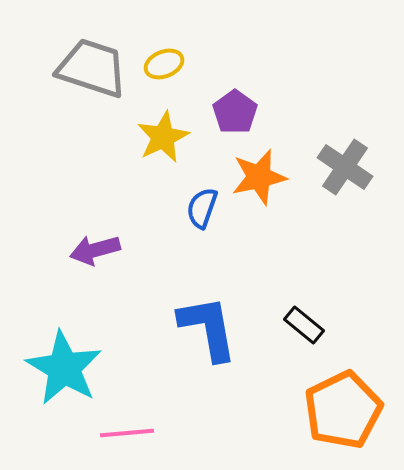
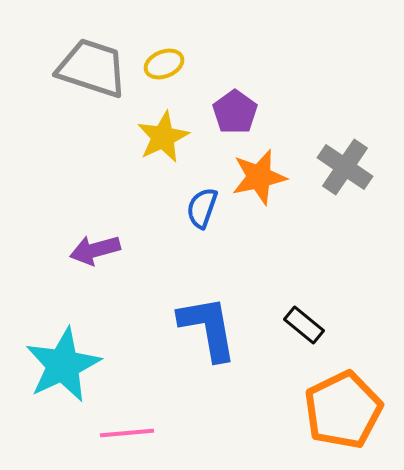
cyan star: moved 1 px left, 3 px up; rotated 16 degrees clockwise
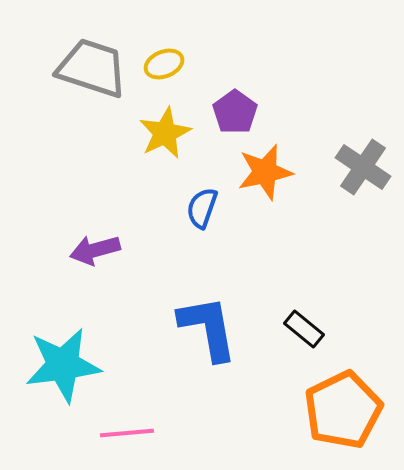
yellow star: moved 2 px right, 4 px up
gray cross: moved 18 px right
orange star: moved 6 px right, 5 px up
black rectangle: moved 4 px down
cyan star: rotated 18 degrees clockwise
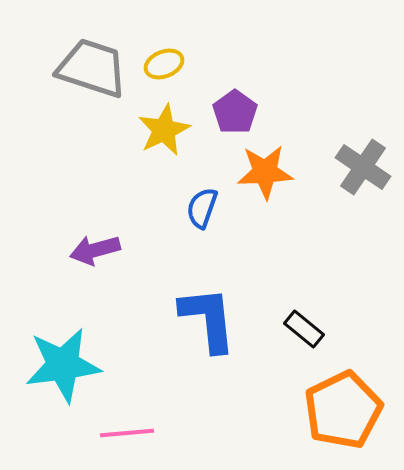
yellow star: moved 1 px left, 3 px up
orange star: rotated 10 degrees clockwise
blue L-shape: moved 9 px up; rotated 4 degrees clockwise
